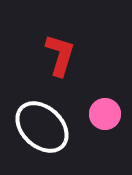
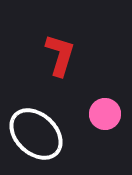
white ellipse: moved 6 px left, 7 px down
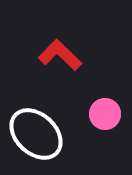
red L-shape: rotated 63 degrees counterclockwise
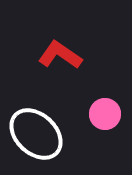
red L-shape: rotated 9 degrees counterclockwise
